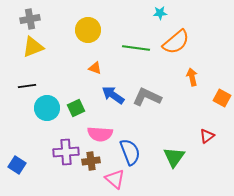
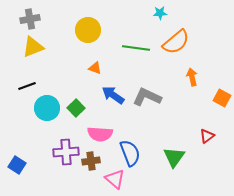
black line: rotated 12 degrees counterclockwise
green square: rotated 18 degrees counterclockwise
blue semicircle: moved 1 px down
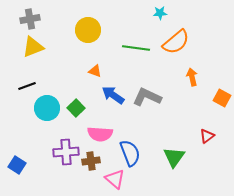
orange triangle: moved 3 px down
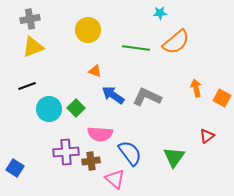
orange arrow: moved 4 px right, 11 px down
cyan circle: moved 2 px right, 1 px down
blue semicircle: rotated 16 degrees counterclockwise
blue square: moved 2 px left, 3 px down
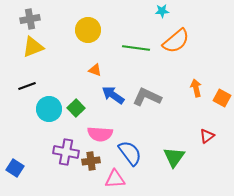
cyan star: moved 2 px right, 2 px up
orange semicircle: moved 1 px up
orange triangle: moved 1 px up
purple cross: rotated 15 degrees clockwise
pink triangle: rotated 45 degrees counterclockwise
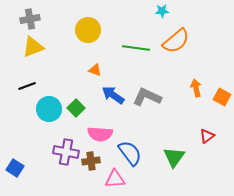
orange square: moved 1 px up
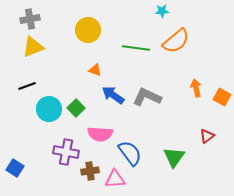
brown cross: moved 1 px left, 10 px down
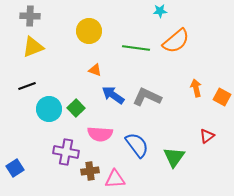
cyan star: moved 2 px left
gray cross: moved 3 px up; rotated 12 degrees clockwise
yellow circle: moved 1 px right, 1 px down
blue semicircle: moved 7 px right, 8 px up
blue square: rotated 24 degrees clockwise
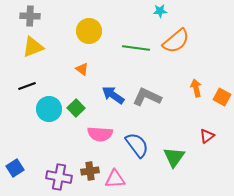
orange triangle: moved 13 px left, 1 px up; rotated 16 degrees clockwise
purple cross: moved 7 px left, 25 px down
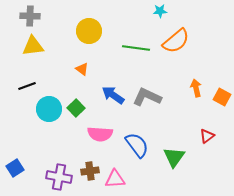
yellow triangle: moved 1 px up; rotated 15 degrees clockwise
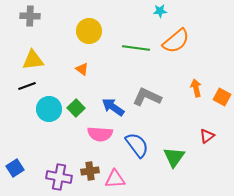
yellow triangle: moved 14 px down
blue arrow: moved 12 px down
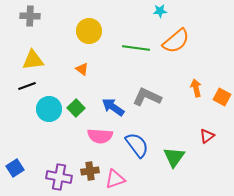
pink semicircle: moved 2 px down
pink triangle: rotated 15 degrees counterclockwise
